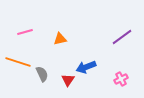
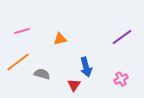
pink line: moved 3 px left, 1 px up
orange line: rotated 55 degrees counterclockwise
blue arrow: rotated 84 degrees counterclockwise
gray semicircle: rotated 49 degrees counterclockwise
red triangle: moved 6 px right, 5 px down
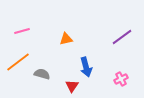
orange triangle: moved 6 px right
red triangle: moved 2 px left, 1 px down
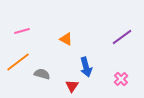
orange triangle: rotated 40 degrees clockwise
pink cross: rotated 16 degrees counterclockwise
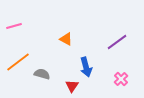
pink line: moved 8 px left, 5 px up
purple line: moved 5 px left, 5 px down
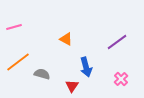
pink line: moved 1 px down
